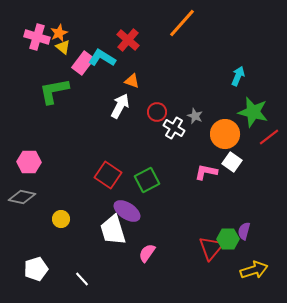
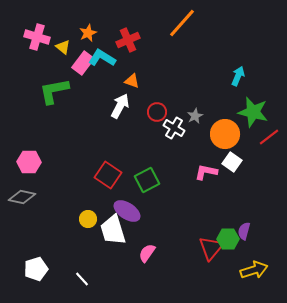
orange star: moved 29 px right
red cross: rotated 25 degrees clockwise
gray star: rotated 21 degrees clockwise
yellow circle: moved 27 px right
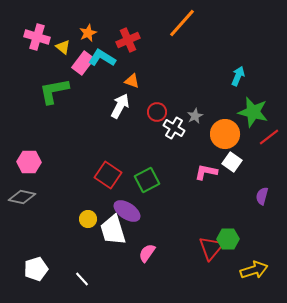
purple semicircle: moved 18 px right, 35 px up
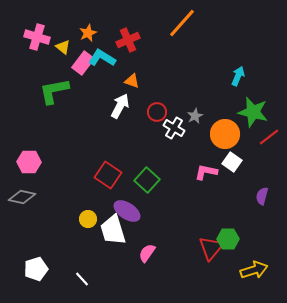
green square: rotated 20 degrees counterclockwise
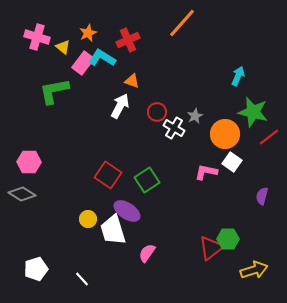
green square: rotated 15 degrees clockwise
gray diamond: moved 3 px up; rotated 20 degrees clockwise
red triangle: rotated 12 degrees clockwise
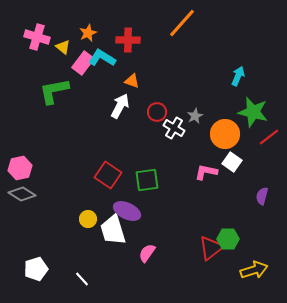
red cross: rotated 25 degrees clockwise
pink hexagon: moved 9 px left, 6 px down; rotated 15 degrees counterclockwise
green square: rotated 25 degrees clockwise
purple ellipse: rotated 8 degrees counterclockwise
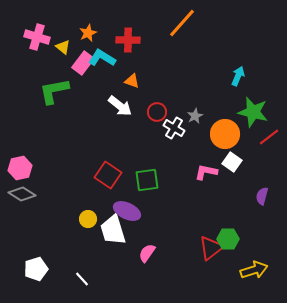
white arrow: rotated 100 degrees clockwise
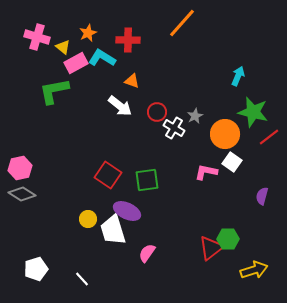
pink rectangle: moved 7 px left; rotated 25 degrees clockwise
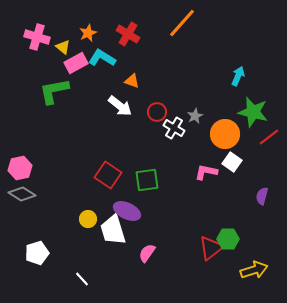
red cross: moved 6 px up; rotated 30 degrees clockwise
white pentagon: moved 1 px right, 16 px up
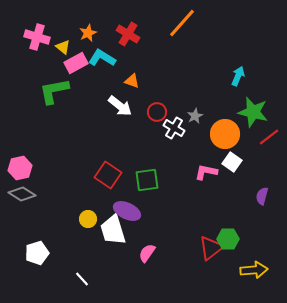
yellow arrow: rotated 12 degrees clockwise
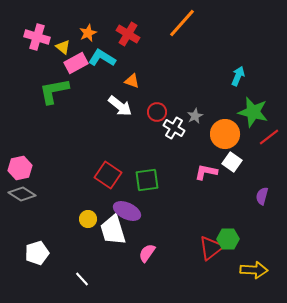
yellow arrow: rotated 8 degrees clockwise
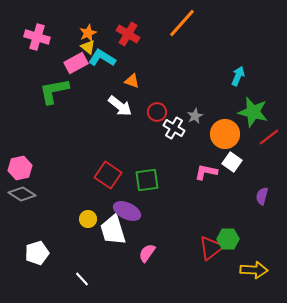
yellow triangle: moved 25 px right
